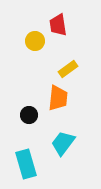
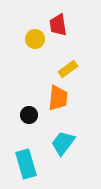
yellow circle: moved 2 px up
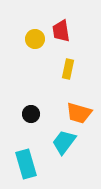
red trapezoid: moved 3 px right, 6 px down
yellow rectangle: rotated 42 degrees counterclockwise
orange trapezoid: moved 21 px right, 15 px down; rotated 100 degrees clockwise
black circle: moved 2 px right, 1 px up
cyan trapezoid: moved 1 px right, 1 px up
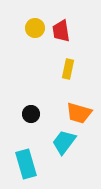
yellow circle: moved 11 px up
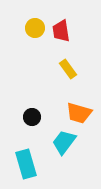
yellow rectangle: rotated 48 degrees counterclockwise
black circle: moved 1 px right, 3 px down
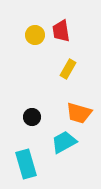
yellow circle: moved 7 px down
yellow rectangle: rotated 66 degrees clockwise
cyan trapezoid: rotated 24 degrees clockwise
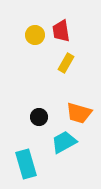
yellow rectangle: moved 2 px left, 6 px up
black circle: moved 7 px right
